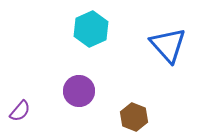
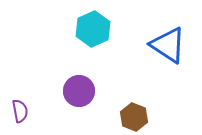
cyan hexagon: moved 2 px right
blue triangle: rotated 15 degrees counterclockwise
purple semicircle: rotated 50 degrees counterclockwise
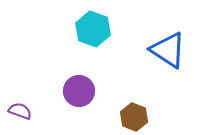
cyan hexagon: rotated 16 degrees counterclockwise
blue triangle: moved 5 px down
purple semicircle: rotated 60 degrees counterclockwise
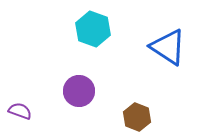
blue triangle: moved 3 px up
brown hexagon: moved 3 px right
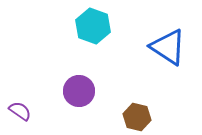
cyan hexagon: moved 3 px up
purple semicircle: rotated 15 degrees clockwise
brown hexagon: rotated 8 degrees counterclockwise
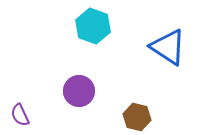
purple semicircle: moved 4 px down; rotated 150 degrees counterclockwise
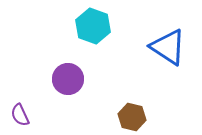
purple circle: moved 11 px left, 12 px up
brown hexagon: moved 5 px left
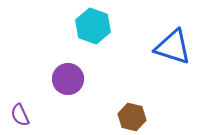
blue triangle: moved 5 px right; rotated 15 degrees counterclockwise
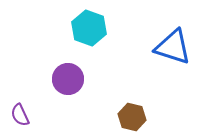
cyan hexagon: moved 4 px left, 2 px down
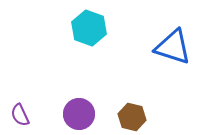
purple circle: moved 11 px right, 35 px down
